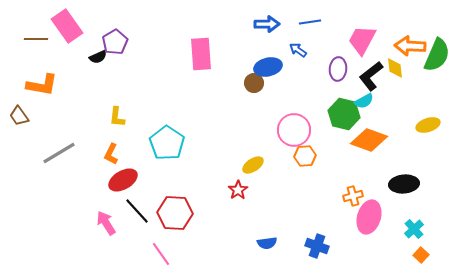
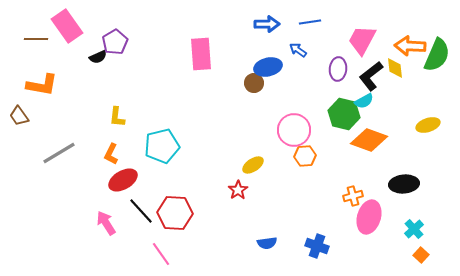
cyan pentagon at (167, 143): moved 5 px left, 3 px down; rotated 24 degrees clockwise
black line at (137, 211): moved 4 px right
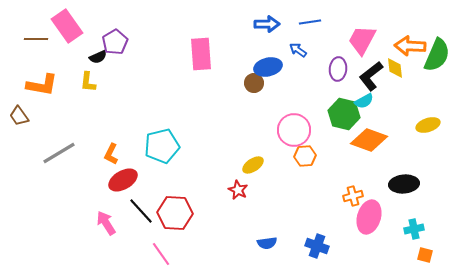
yellow L-shape at (117, 117): moved 29 px left, 35 px up
red star at (238, 190): rotated 12 degrees counterclockwise
cyan cross at (414, 229): rotated 30 degrees clockwise
orange square at (421, 255): moved 4 px right; rotated 28 degrees counterclockwise
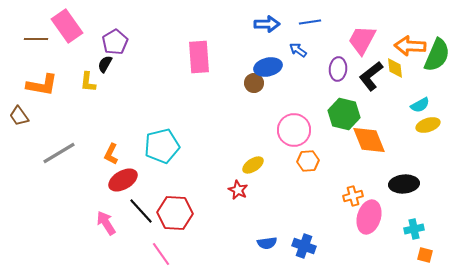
pink rectangle at (201, 54): moved 2 px left, 3 px down
black semicircle at (98, 57): moved 7 px right, 7 px down; rotated 144 degrees clockwise
cyan semicircle at (364, 101): moved 56 px right, 4 px down
orange diamond at (369, 140): rotated 48 degrees clockwise
orange hexagon at (305, 156): moved 3 px right, 5 px down
blue cross at (317, 246): moved 13 px left
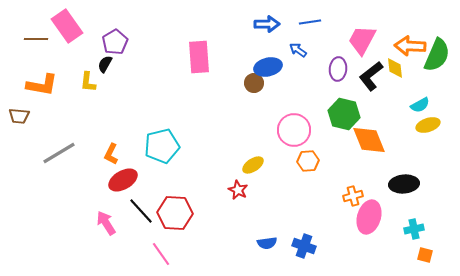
brown trapezoid at (19, 116): rotated 50 degrees counterclockwise
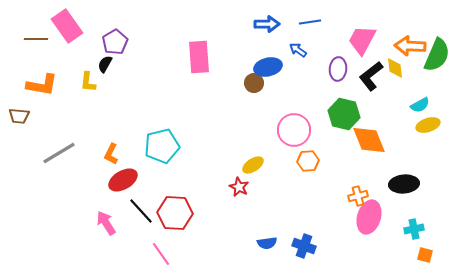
red star at (238, 190): moved 1 px right, 3 px up
orange cross at (353, 196): moved 5 px right
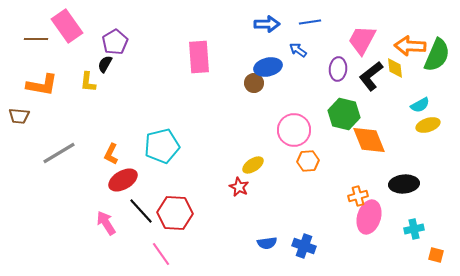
orange square at (425, 255): moved 11 px right
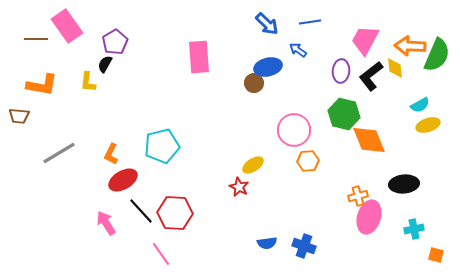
blue arrow at (267, 24): rotated 45 degrees clockwise
pink trapezoid at (362, 40): moved 3 px right
purple ellipse at (338, 69): moved 3 px right, 2 px down
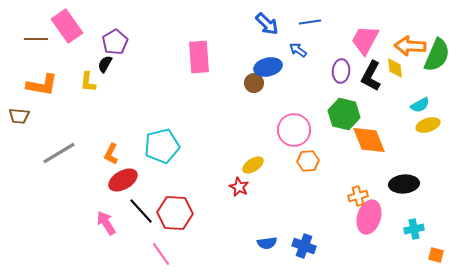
black L-shape at (371, 76): rotated 24 degrees counterclockwise
